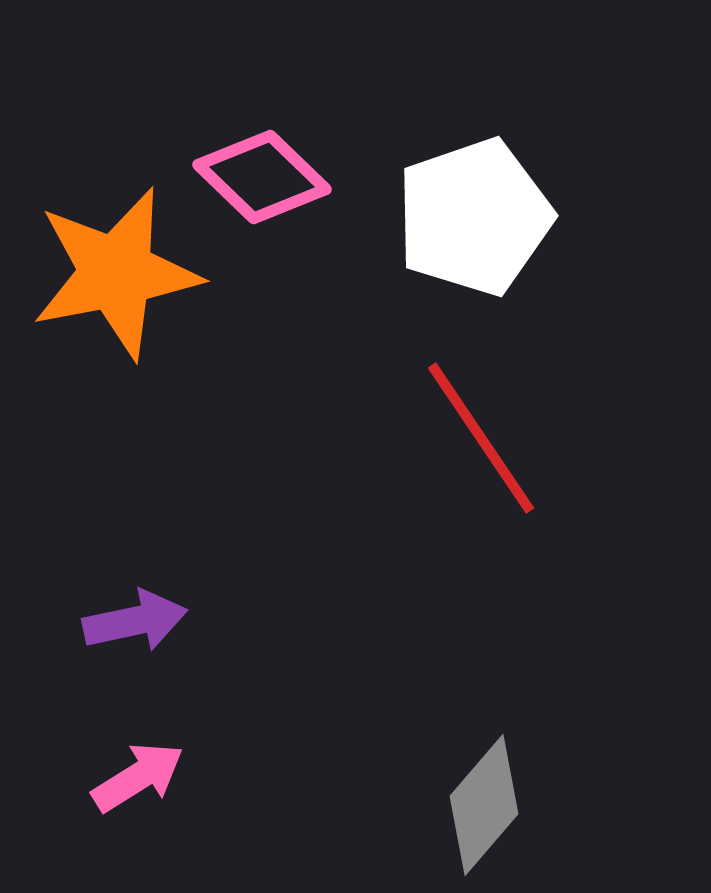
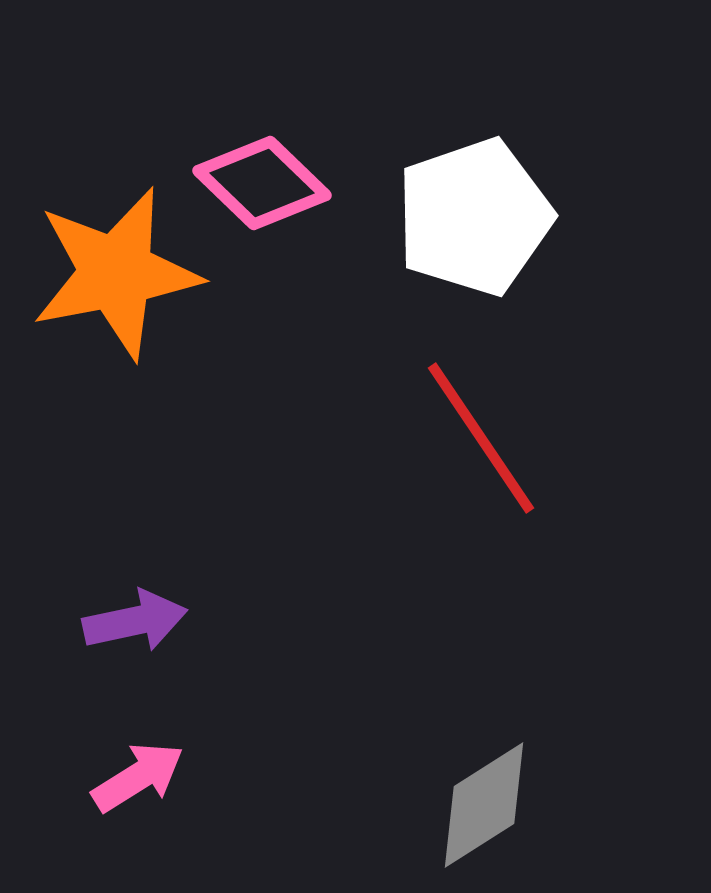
pink diamond: moved 6 px down
gray diamond: rotated 17 degrees clockwise
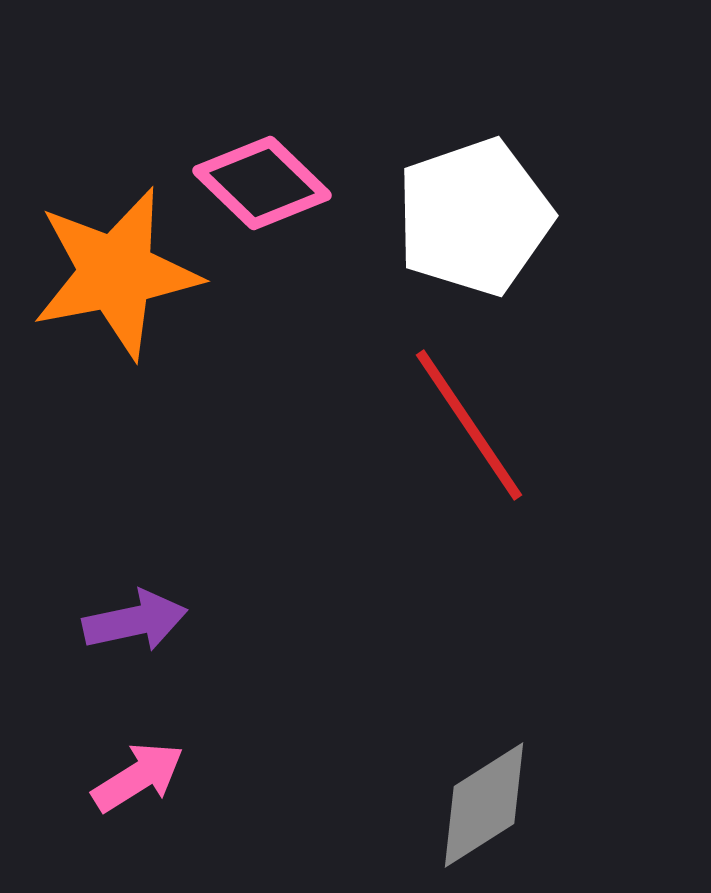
red line: moved 12 px left, 13 px up
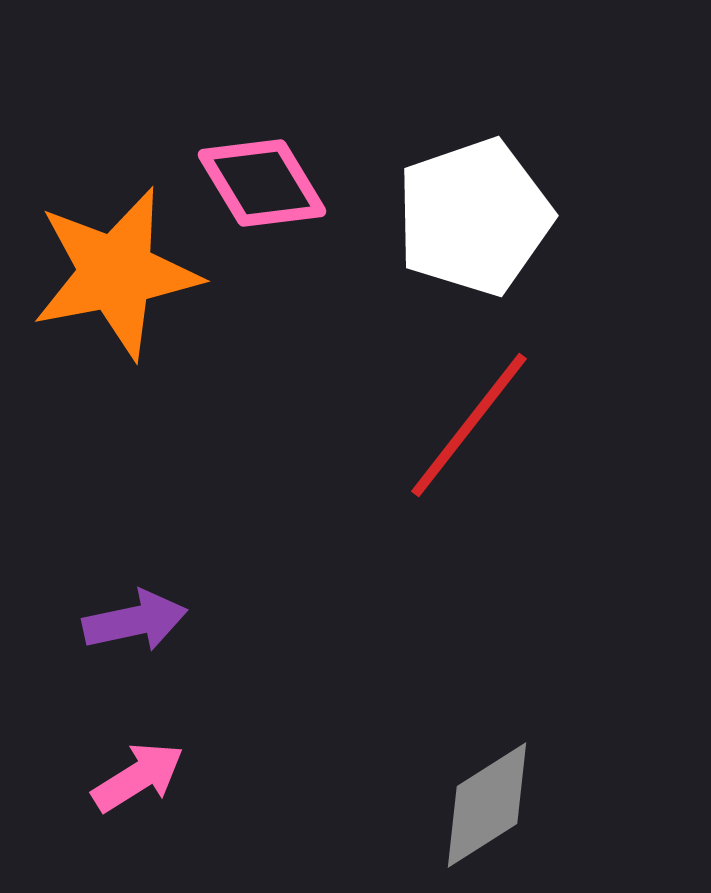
pink diamond: rotated 15 degrees clockwise
red line: rotated 72 degrees clockwise
gray diamond: moved 3 px right
